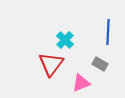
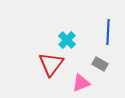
cyan cross: moved 2 px right
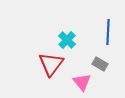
pink triangle: moved 1 px right, 1 px up; rotated 48 degrees counterclockwise
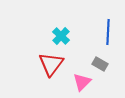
cyan cross: moved 6 px left, 4 px up
pink triangle: rotated 24 degrees clockwise
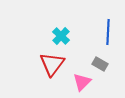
red triangle: moved 1 px right
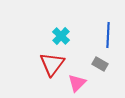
blue line: moved 3 px down
pink triangle: moved 5 px left, 1 px down
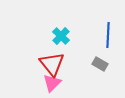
red triangle: rotated 16 degrees counterclockwise
pink triangle: moved 25 px left
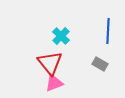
blue line: moved 4 px up
red triangle: moved 2 px left, 1 px up
pink triangle: moved 2 px right; rotated 24 degrees clockwise
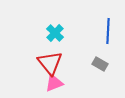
cyan cross: moved 6 px left, 3 px up
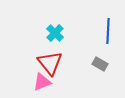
pink triangle: moved 12 px left, 1 px up
